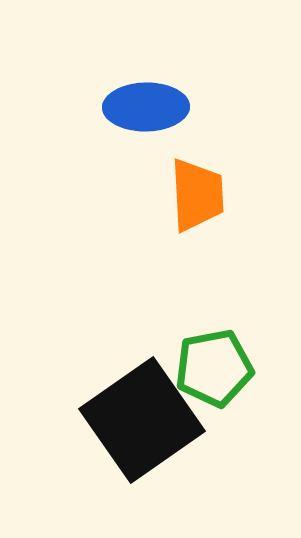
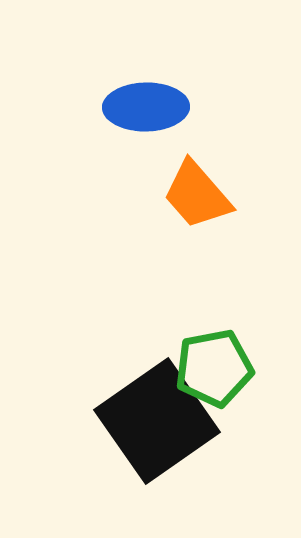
orange trapezoid: rotated 142 degrees clockwise
black square: moved 15 px right, 1 px down
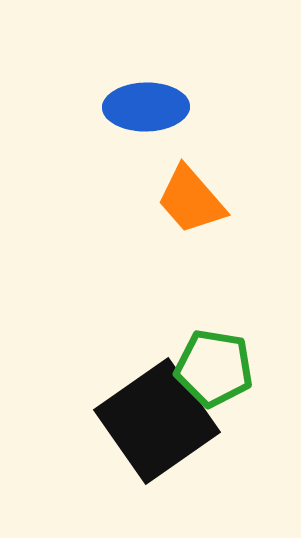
orange trapezoid: moved 6 px left, 5 px down
green pentagon: rotated 20 degrees clockwise
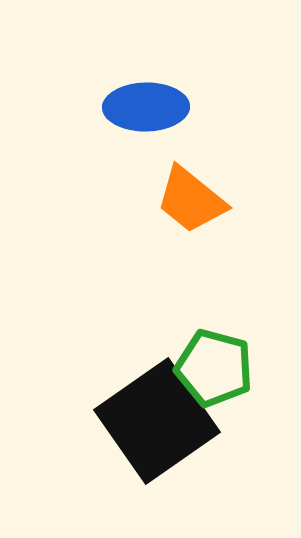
orange trapezoid: rotated 10 degrees counterclockwise
green pentagon: rotated 6 degrees clockwise
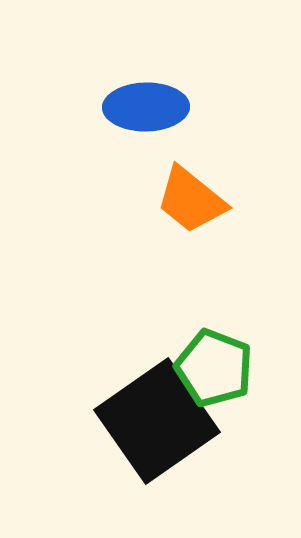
green pentagon: rotated 6 degrees clockwise
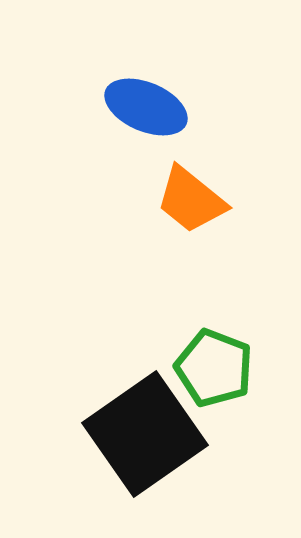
blue ellipse: rotated 24 degrees clockwise
black square: moved 12 px left, 13 px down
